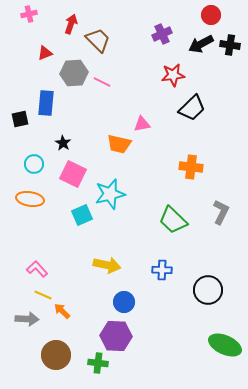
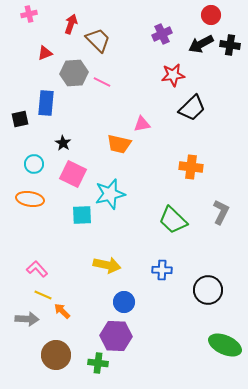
cyan square: rotated 20 degrees clockwise
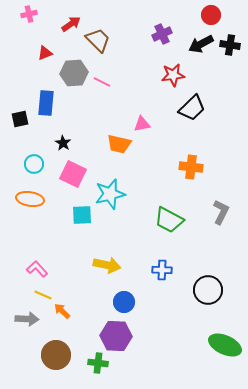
red arrow: rotated 36 degrees clockwise
green trapezoid: moved 4 px left; rotated 16 degrees counterclockwise
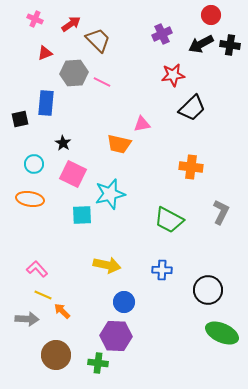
pink cross: moved 6 px right, 5 px down; rotated 35 degrees clockwise
green ellipse: moved 3 px left, 12 px up
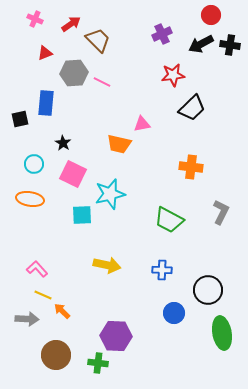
blue circle: moved 50 px right, 11 px down
green ellipse: rotated 56 degrees clockwise
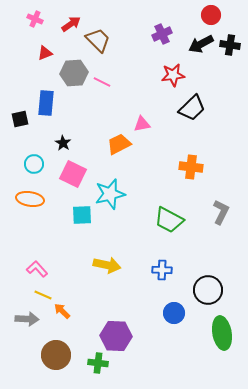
orange trapezoid: rotated 140 degrees clockwise
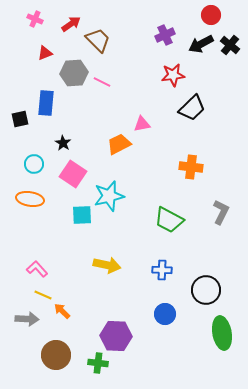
purple cross: moved 3 px right, 1 px down
black cross: rotated 30 degrees clockwise
pink square: rotated 8 degrees clockwise
cyan star: moved 1 px left, 2 px down
black circle: moved 2 px left
blue circle: moved 9 px left, 1 px down
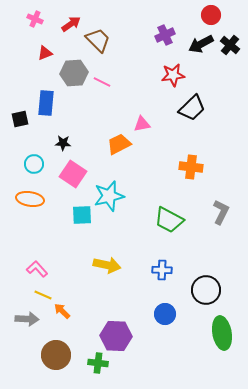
black star: rotated 28 degrees counterclockwise
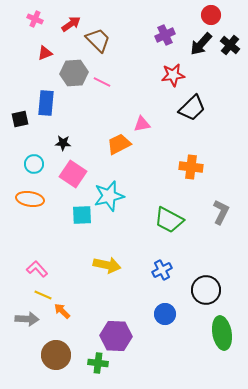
black arrow: rotated 20 degrees counterclockwise
blue cross: rotated 30 degrees counterclockwise
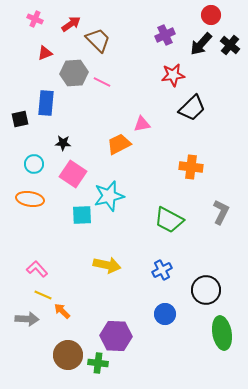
brown circle: moved 12 px right
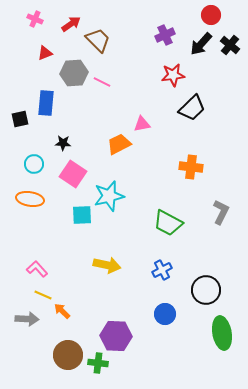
green trapezoid: moved 1 px left, 3 px down
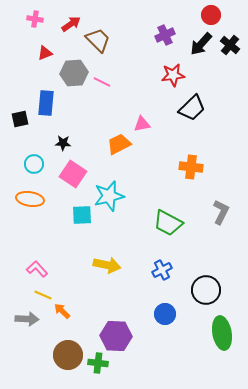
pink cross: rotated 14 degrees counterclockwise
